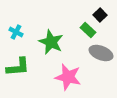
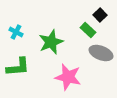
green star: rotated 25 degrees clockwise
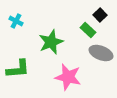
cyan cross: moved 11 px up
green L-shape: moved 2 px down
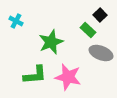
green L-shape: moved 17 px right, 6 px down
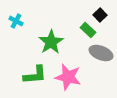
green star: rotated 10 degrees counterclockwise
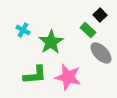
cyan cross: moved 7 px right, 9 px down
gray ellipse: rotated 25 degrees clockwise
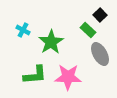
gray ellipse: moved 1 px left, 1 px down; rotated 15 degrees clockwise
pink star: rotated 12 degrees counterclockwise
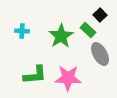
cyan cross: moved 1 px left, 1 px down; rotated 24 degrees counterclockwise
green star: moved 10 px right, 6 px up
pink star: moved 1 px down
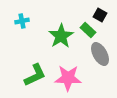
black square: rotated 16 degrees counterclockwise
cyan cross: moved 10 px up; rotated 16 degrees counterclockwise
green L-shape: rotated 20 degrees counterclockwise
